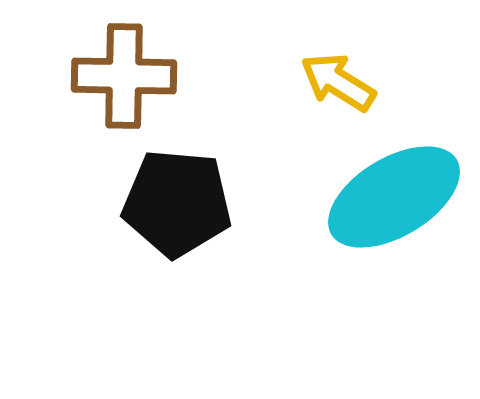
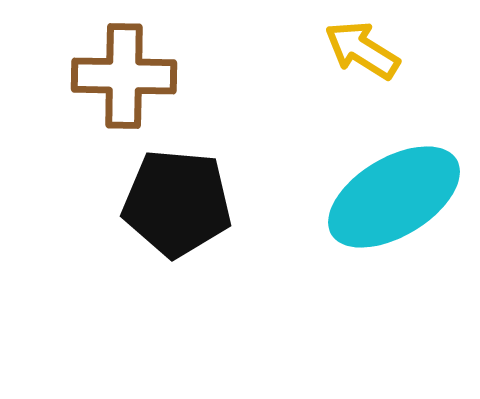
yellow arrow: moved 24 px right, 32 px up
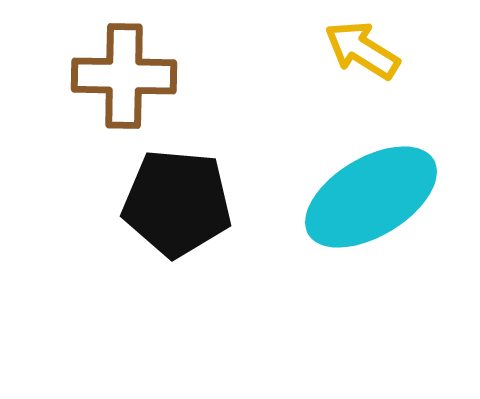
cyan ellipse: moved 23 px left
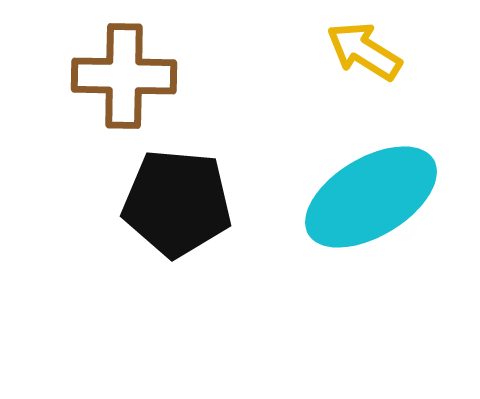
yellow arrow: moved 2 px right, 1 px down
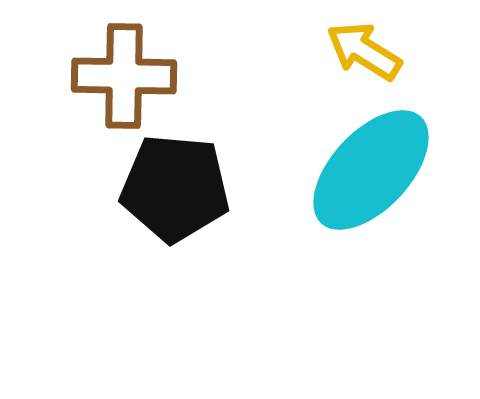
cyan ellipse: moved 27 px up; rotated 16 degrees counterclockwise
black pentagon: moved 2 px left, 15 px up
